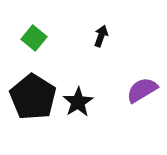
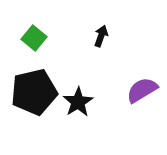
black pentagon: moved 1 px right, 5 px up; rotated 27 degrees clockwise
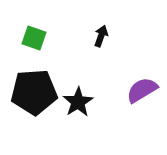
green square: rotated 20 degrees counterclockwise
black pentagon: rotated 9 degrees clockwise
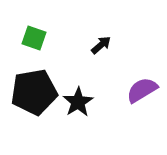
black arrow: moved 9 px down; rotated 30 degrees clockwise
black pentagon: rotated 6 degrees counterclockwise
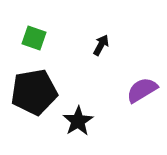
black arrow: rotated 20 degrees counterclockwise
black star: moved 19 px down
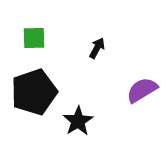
green square: rotated 20 degrees counterclockwise
black arrow: moved 4 px left, 3 px down
black pentagon: rotated 9 degrees counterclockwise
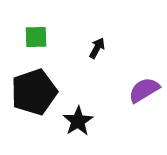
green square: moved 2 px right, 1 px up
purple semicircle: moved 2 px right
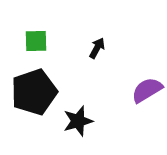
green square: moved 4 px down
purple semicircle: moved 3 px right
black star: rotated 16 degrees clockwise
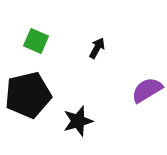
green square: rotated 25 degrees clockwise
black pentagon: moved 6 px left, 3 px down; rotated 6 degrees clockwise
